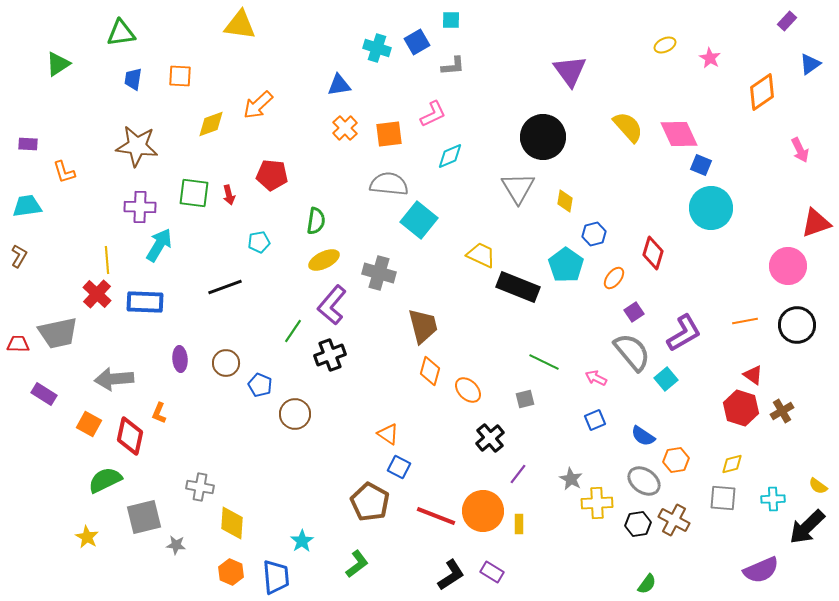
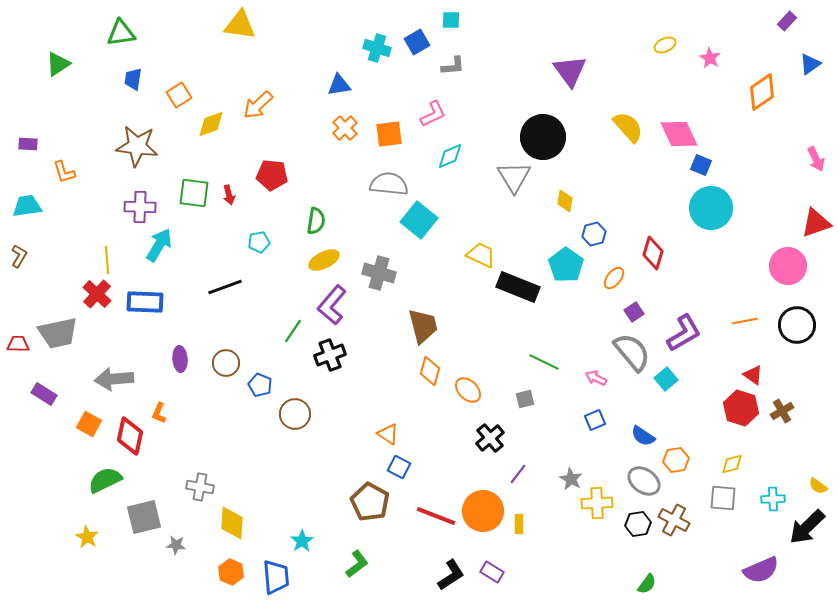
orange square at (180, 76): moved 1 px left, 19 px down; rotated 35 degrees counterclockwise
pink arrow at (800, 150): moved 16 px right, 9 px down
gray triangle at (518, 188): moved 4 px left, 11 px up
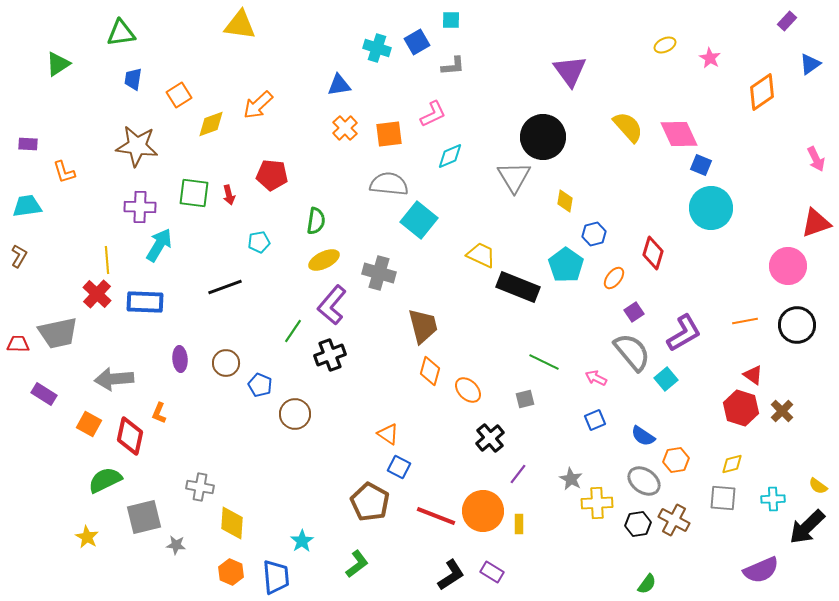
brown cross at (782, 411): rotated 15 degrees counterclockwise
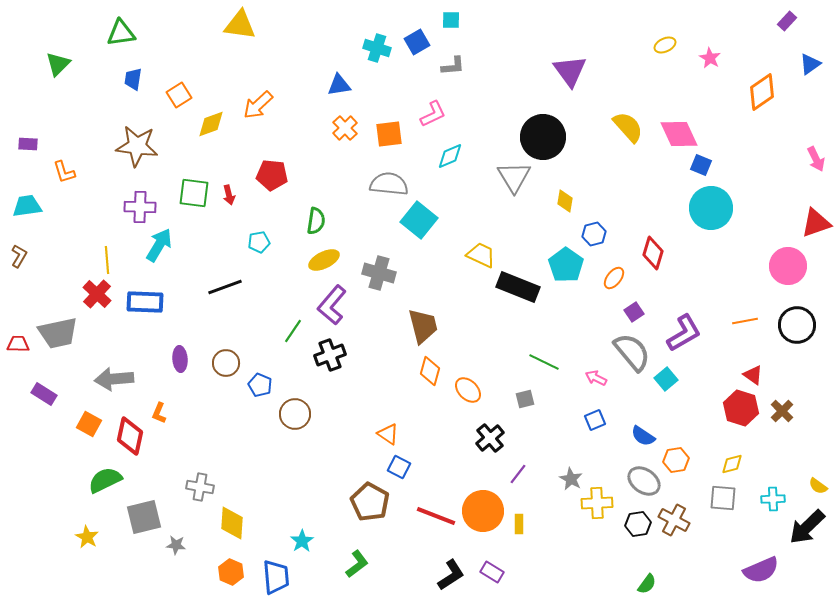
green triangle at (58, 64): rotated 12 degrees counterclockwise
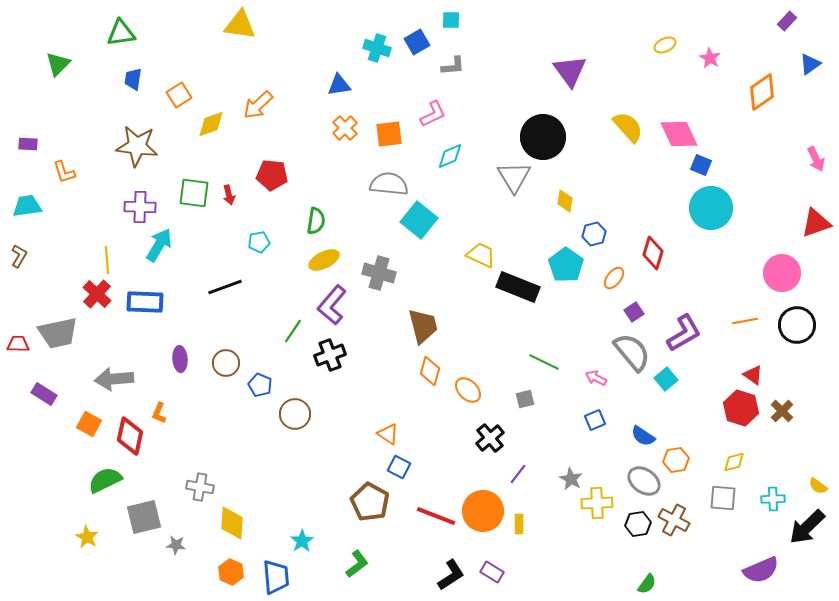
pink circle at (788, 266): moved 6 px left, 7 px down
yellow diamond at (732, 464): moved 2 px right, 2 px up
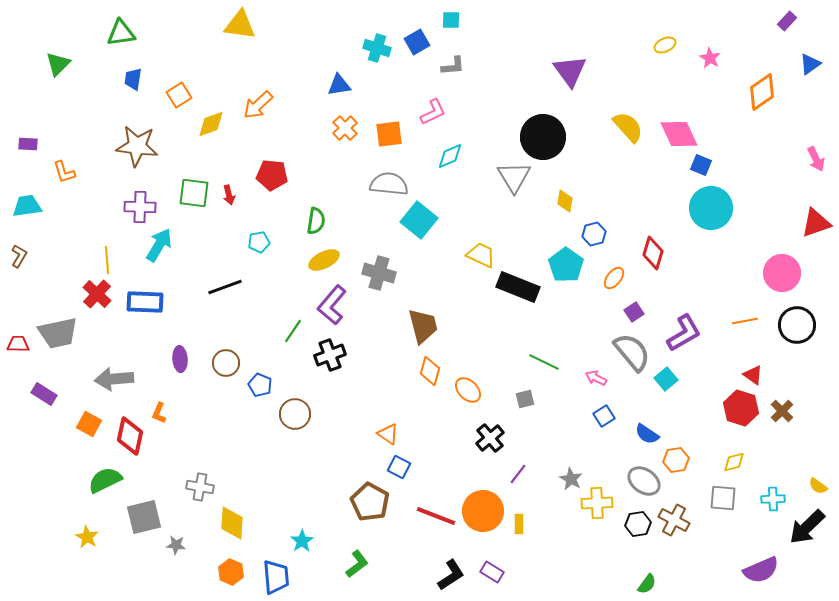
pink L-shape at (433, 114): moved 2 px up
blue square at (595, 420): moved 9 px right, 4 px up; rotated 10 degrees counterclockwise
blue semicircle at (643, 436): moved 4 px right, 2 px up
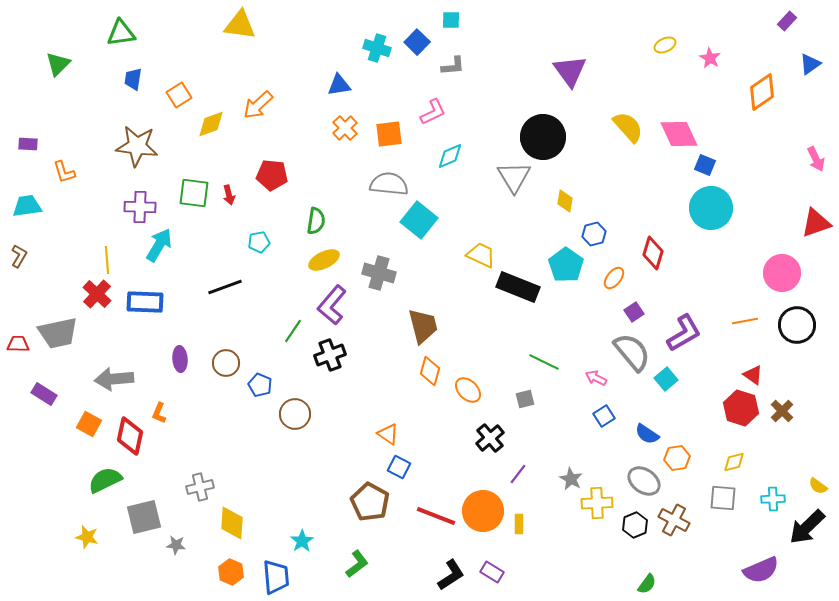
blue square at (417, 42): rotated 15 degrees counterclockwise
blue square at (701, 165): moved 4 px right
orange hexagon at (676, 460): moved 1 px right, 2 px up
gray cross at (200, 487): rotated 24 degrees counterclockwise
black hexagon at (638, 524): moved 3 px left, 1 px down; rotated 15 degrees counterclockwise
yellow star at (87, 537): rotated 15 degrees counterclockwise
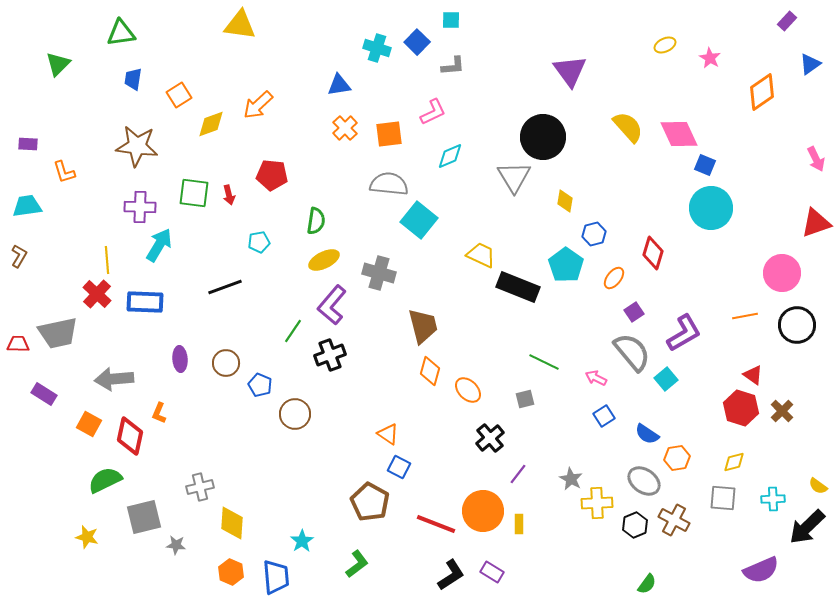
orange line at (745, 321): moved 5 px up
red line at (436, 516): moved 8 px down
